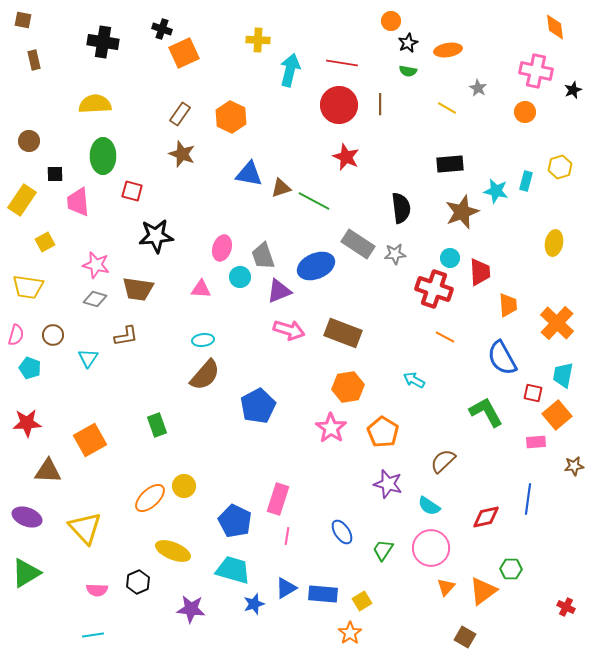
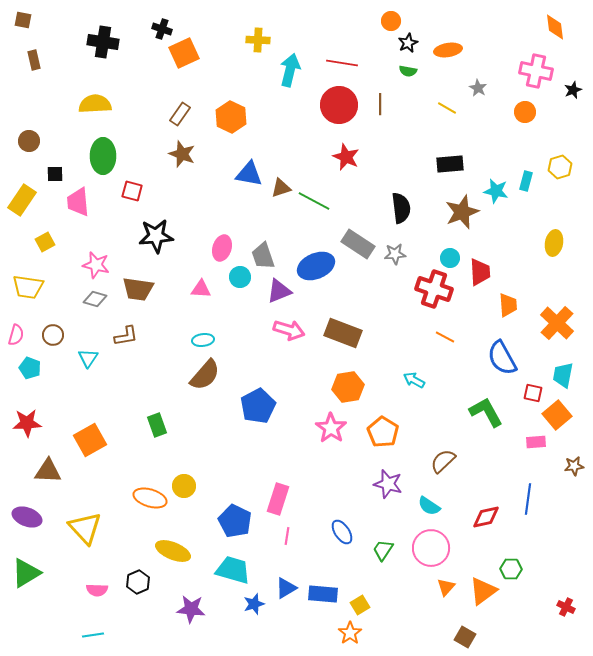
orange ellipse at (150, 498): rotated 60 degrees clockwise
yellow square at (362, 601): moved 2 px left, 4 px down
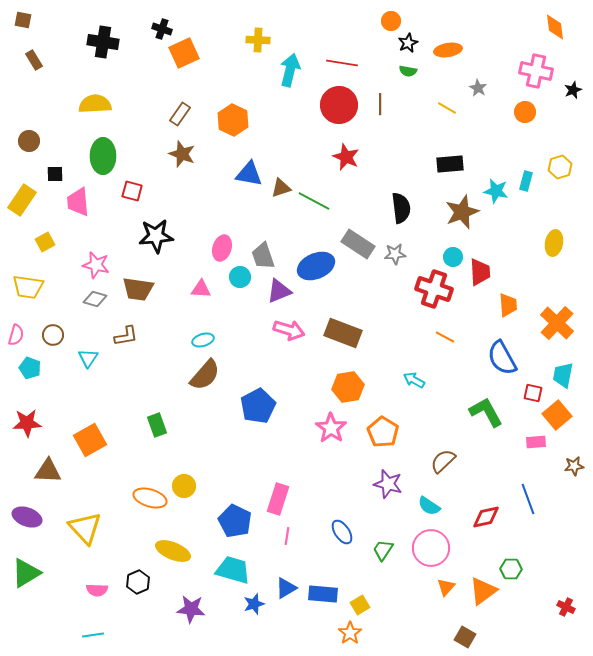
brown rectangle at (34, 60): rotated 18 degrees counterclockwise
orange hexagon at (231, 117): moved 2 px right, 3 px down
cyan circle at (450, 258): moved 3 px right, 1 px up
cyan ellipse at (203, 340): rotated 10 degrees counterclockwise
blue line at (528, 499): rotated 28 degrees counterclockwise
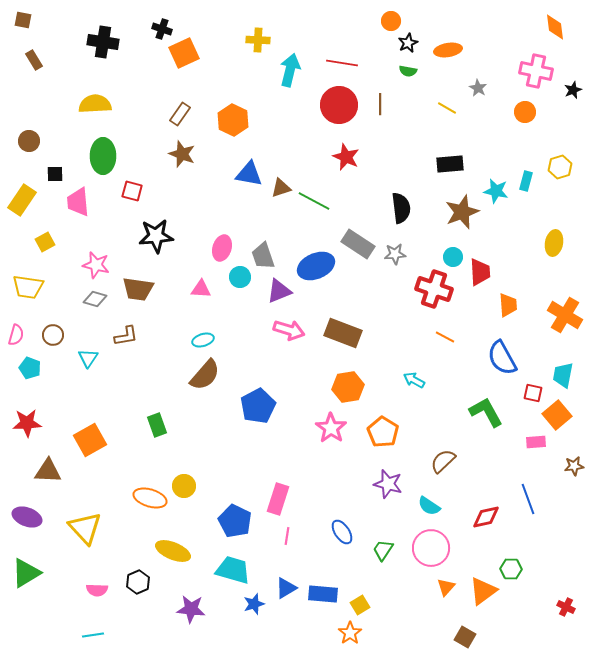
orange cross at (557, 323): moved 8 px right, 8 px up; rotated 12 degrees counterclockwise
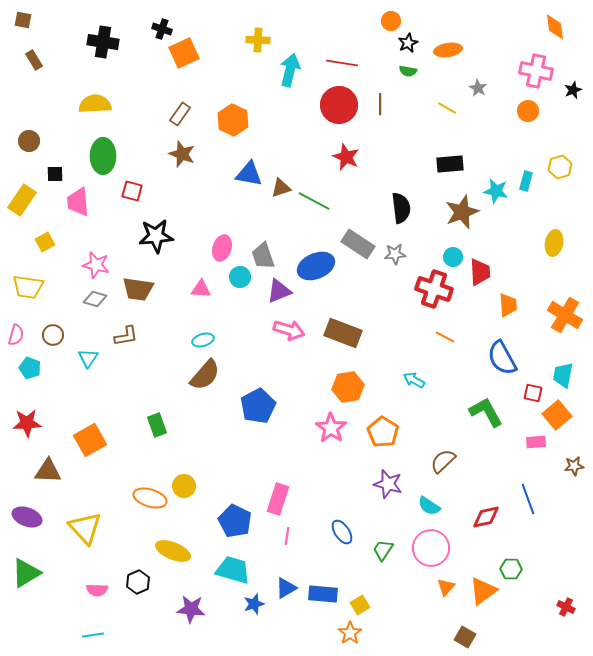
orange circle at (525, 112): moved 3 px right, 1 px up
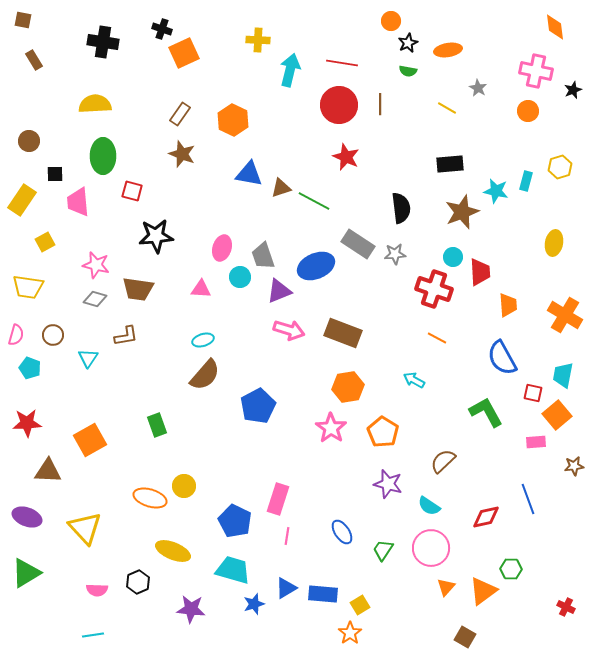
orange line at (445, 337): moved 8 px left, 1 px down
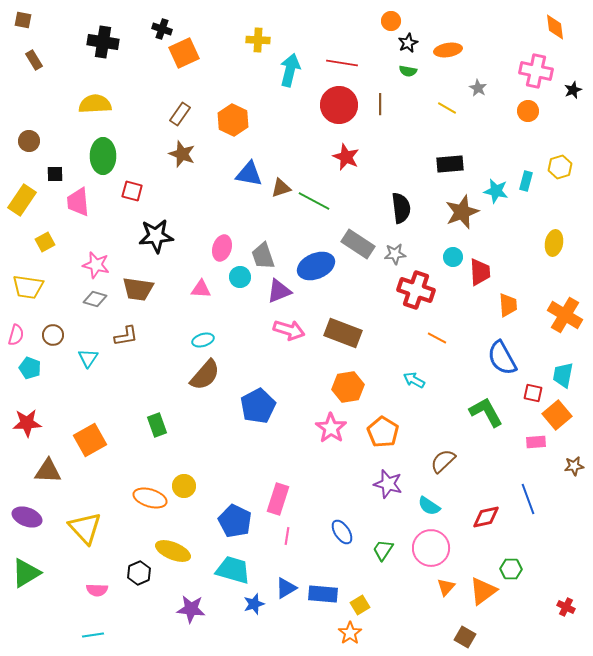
red cross at (434, 289): moved 18 px left, 1 px down
black hexagon at (138, 582): moved 1 px right, 9 px up
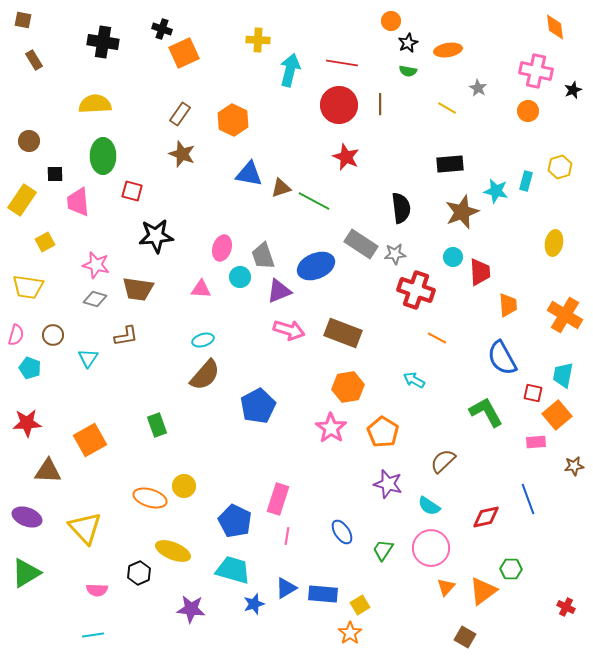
gray rectangle at (358, 244): moved 3 px right
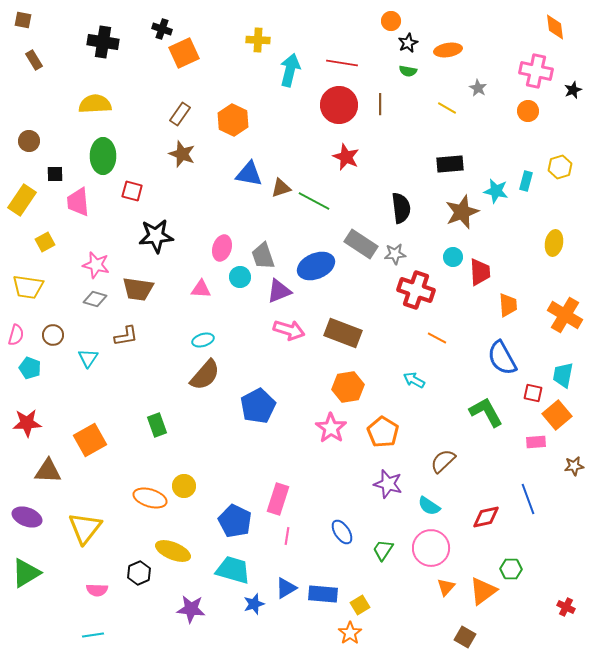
yellow triangle at (85, 528): rotated 21 degrees clockwise
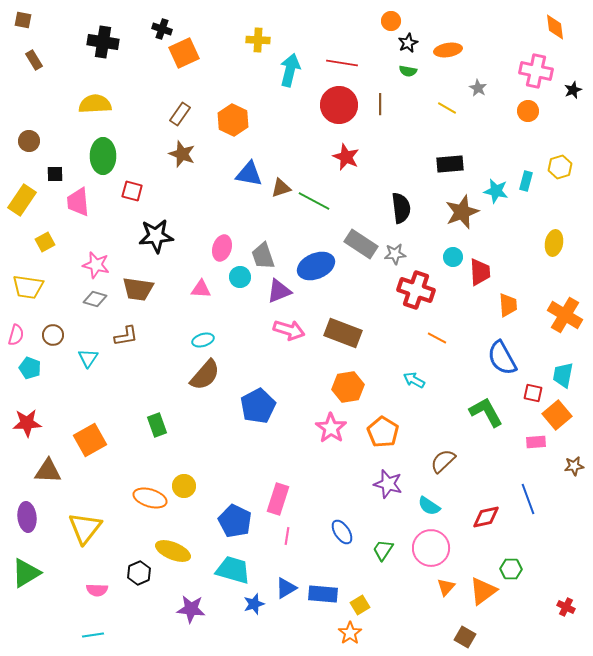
purple ellipse at (27, 517): rotated 64 degrees clockwise
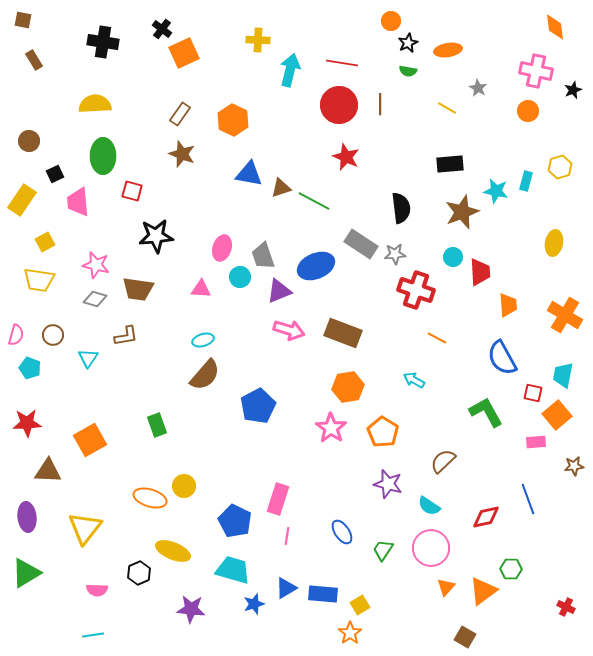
black cross at (162, 29): rotated 18 degrees clockwise
black square at (55, 174): rotated 24 degrees counterclockwise
yellow trapezoid at (28, 287): moved 11 px right, 7 px up
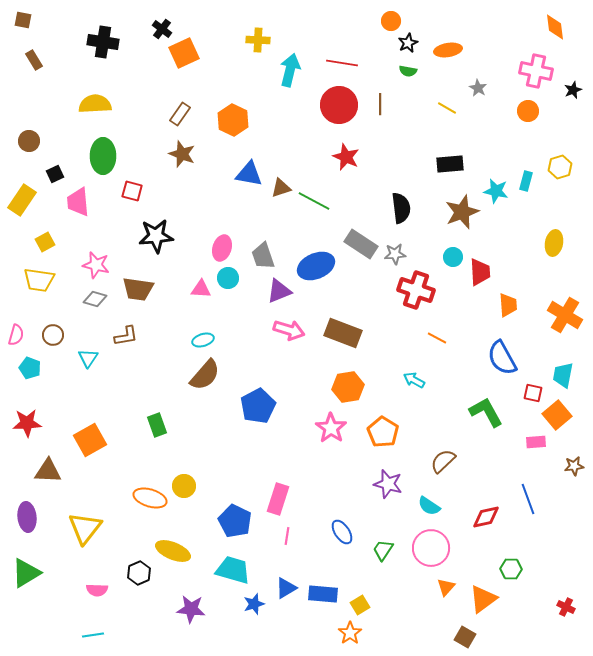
cyan circle at (240, 277): moved 12 px left, 1 px down
orange triangle at (483, 591): moved 8 px down
